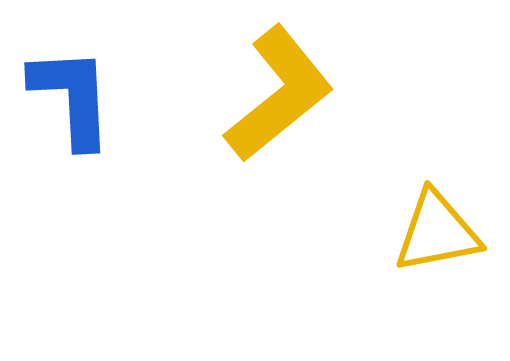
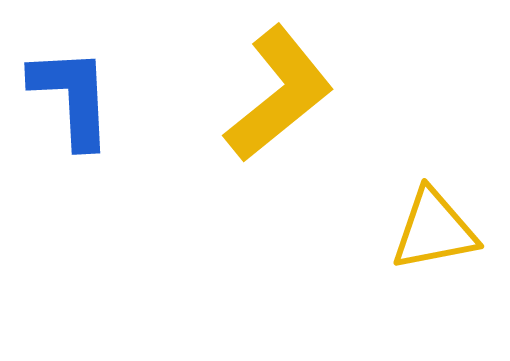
yellow triangle: moved 3 px left, 2 px up
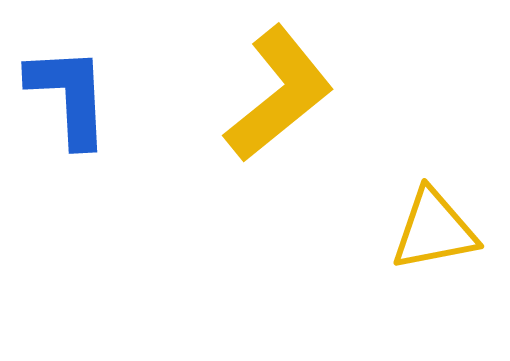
blue L-shape: moved 3 px left, 1 px up
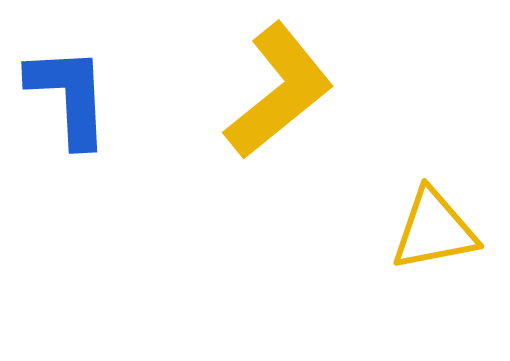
yellow L-shape: moved 3 px up
